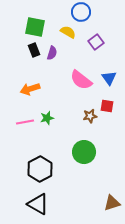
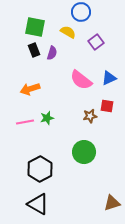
blue triangle: rotated 42 degrees clockwise
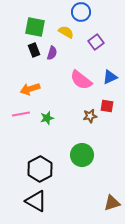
yellow semicircle: moved 2 px left
blue triangle: moved 1 px right, 1 px up
pink line: moved 4 px left, 8 px up
green circle: moved 2 px left, 3 px down
black triangle: moved 2 px left, 3 px up
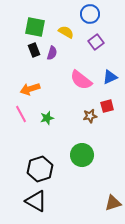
blue circle: moved 9 px right, 2 px down
red square: rotated 24 degrees counterclockwise
pink line: rotated 72 degrees clockwise
black hexagon: rotated 10 degrees clockwise
brown triangle: moved 1 px right
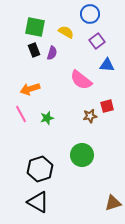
purple square: moved 1 px right, 1 px up
blue triangle: moved 3 px left, 12 px up; rotated 28 degrees clockwise
black triangle: moved 2 px right, 1 px down
